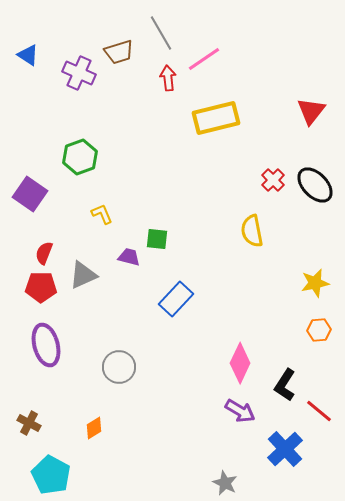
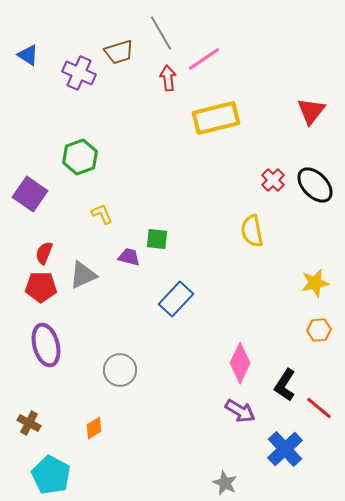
gray circle: moved 1 px right, 3 px down
red line: moved 3 px up
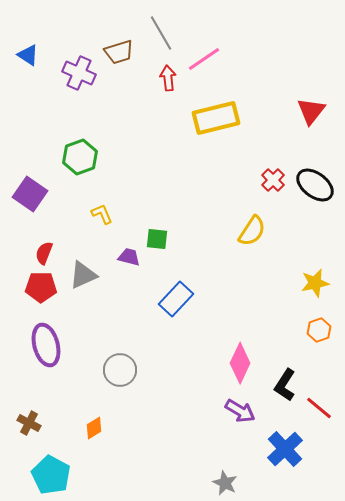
black ellipse: rotated 9 degrees counterclockwise
yellow semicircle: rotated 136 degrees counterclockwise
orange hexagon: rotated 15 degrees counterclockwise
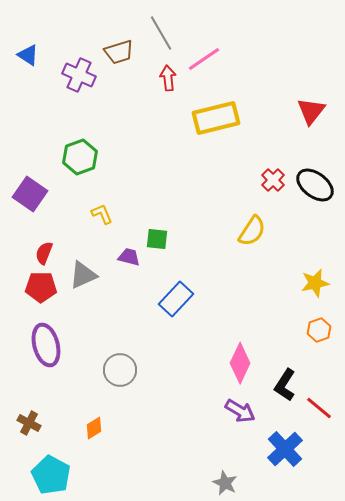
purple cross: moved 2 px down
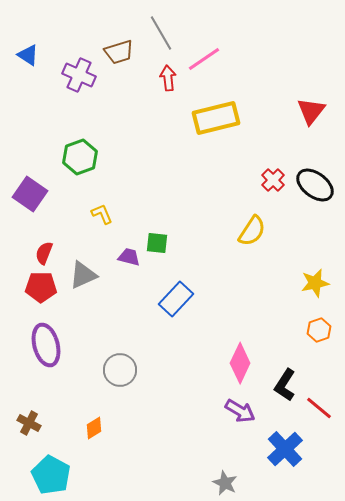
green square: moved 4 px down
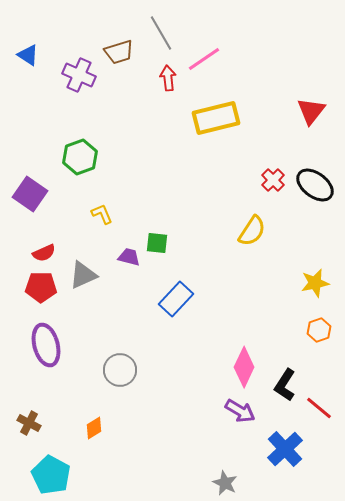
red semicircle: rotated 135 degrees counterclockwise
pink diamond: moved 4 px right, 4 px down
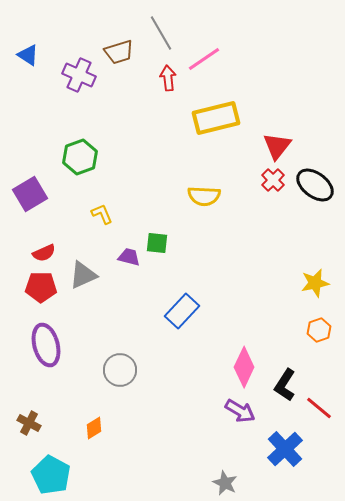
red triangle: moved 34 px left, 35 px down
purple square: rotated 24 degrees clockwise
yellow semicircle: moved 48 px left, 35 px up; rotated 60 degrees clockwise
blue rectangle: moved 6 px right, 12 px down
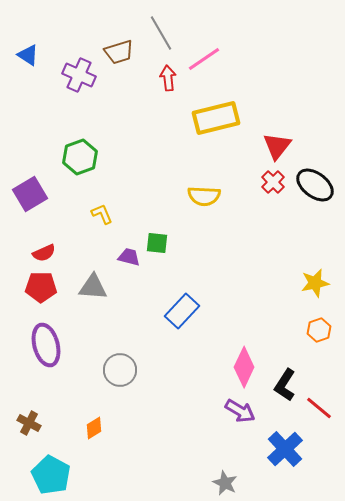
red cross: moved 2 px down
gray triangle: moved 10 px right, 12 px down; rotated 28 degrees clockwise
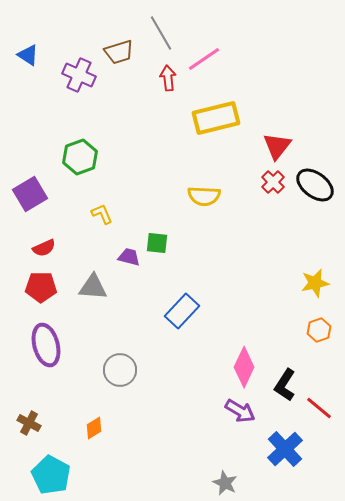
red semicircle: moved 5 px up
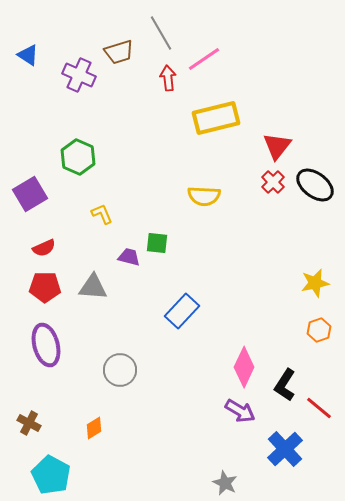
green hexagon: moved 2 px left; rotated 16 degrees counterclockwise
red pentagon: moved 4 px right
